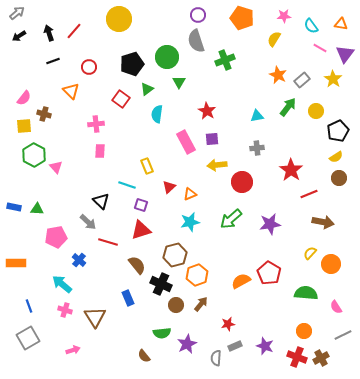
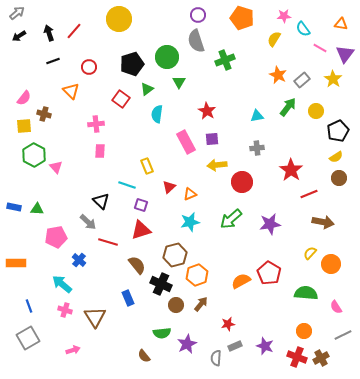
cyan semicircle at (311, 26): moved 8 px left, 3 px down
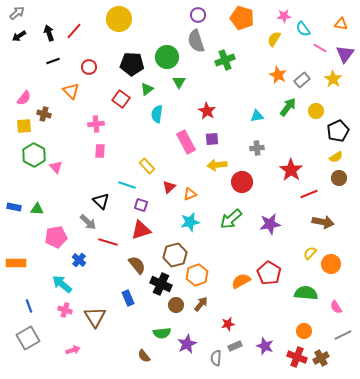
black pentagon at (132, 64): rotated 20 degrees clockwise
yellow rectangle at (147, 166): rotated 21 degrees counterclockwise
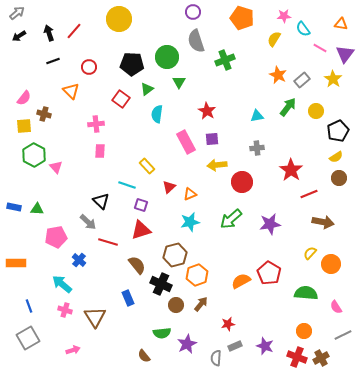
purple circle at (198, 15): moved 5 px left, 3 px up
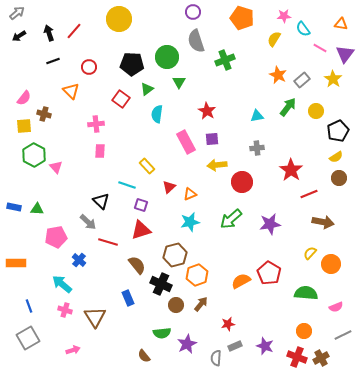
pink semicircle at (336, 307): rotated 80 degrees counterclockwise
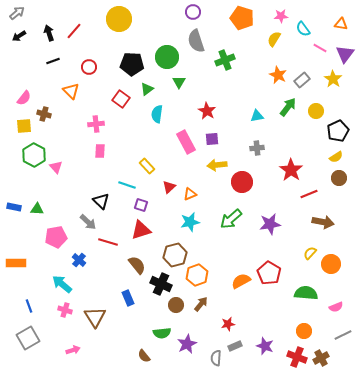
pink star at (284, 16): moved 3 px left
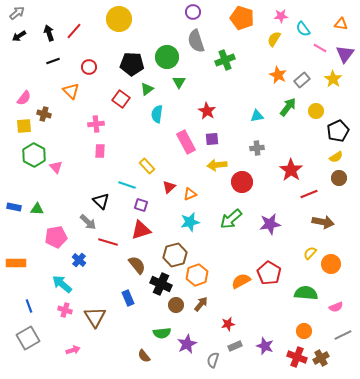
gray semicircle at (216, 358): moved 3 px left, 2 px down; rotated 14 degrees clockwise
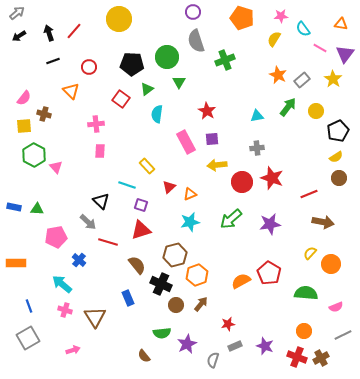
red star at (291, 170): moved 19 px left, 8 px down; rotated 15 degrees counterclockwise
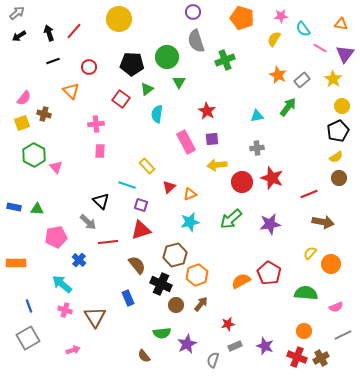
yellow circle at (316, 111): moved 26 px right, 5 px up
yellow square at (24, 126): moved 2 px left, 3 px up; rotated 14 degrees counterclockwise
red line at (108, 242): rotated 24 degrees counterclockwise
